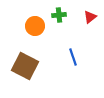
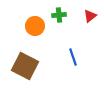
red triangle: moved 1 px up
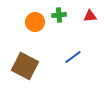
red triangle: rotated 32 degrees clockwise
orange circle: moved 4 px up
blue line: rotated 72 degrees clockwise
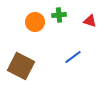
red triangle: moved 5 px down; rotated 24 degrees clockwise
brown square: moved 4 px left
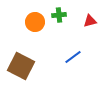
red triangle: rotated 32 degrees counterclockwise
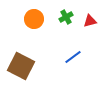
green cross: moved 7 px right, 2 px down; rotated 24 degrees counterclockwise
orange circle: moved 1 px left, 3 px up
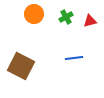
orange circle: moved 5 px up
blue line: moved 1 px right, 1 px down; rotated 30 degrees clockwise
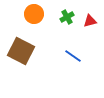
green cross: moved 1 px right
blue line: moved 1 px left, 2 px up; rotated 42 degrees clockwise
brown square: moved 15 px up
